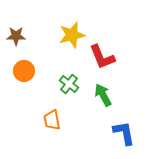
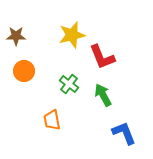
blue L-shape: rotated 12 degrees counterclockwise
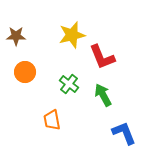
orange circle: moved 1 px right, 1 px down
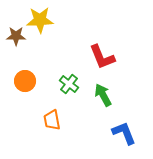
yellow star: moved 32 px left, 15 px up; rotated 12 degrees clockwise
orange circle: moved 9 px down
